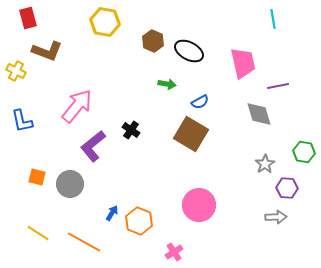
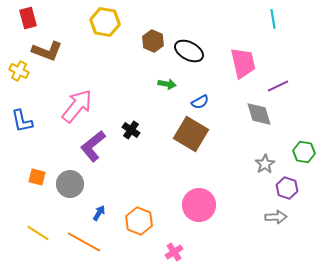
yellow cross: moved 3 px right
purple line: rotated 15 degrees counterclockwise
purple hexagon: rotated 15 degrees clockwise
blue arrow: moved 13 px left
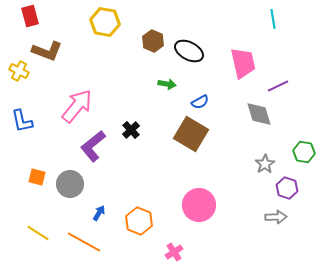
red rectangle: moved 2 px right, 2 px up
black cross: rotated 12 degrees clockwise
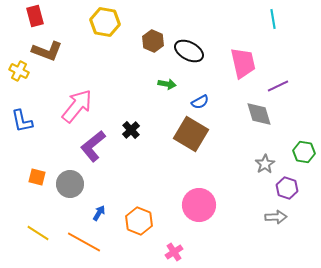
red rectangle: moved 5 px right
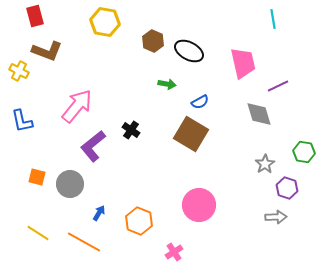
black cross: rotated 12 degrees counterclockwise
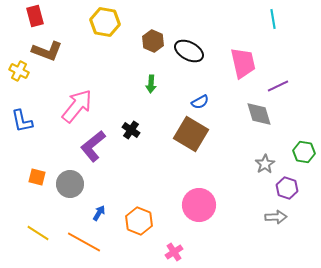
green arrow: moved 16 px left; rotated 84 degrees clockwise
